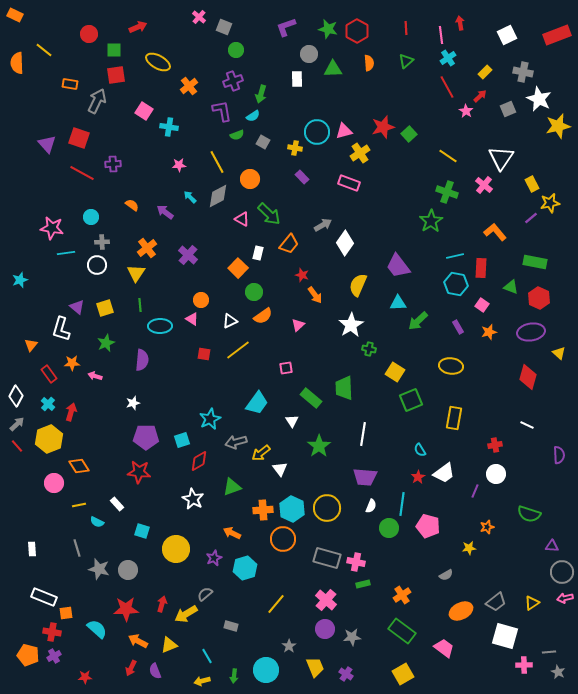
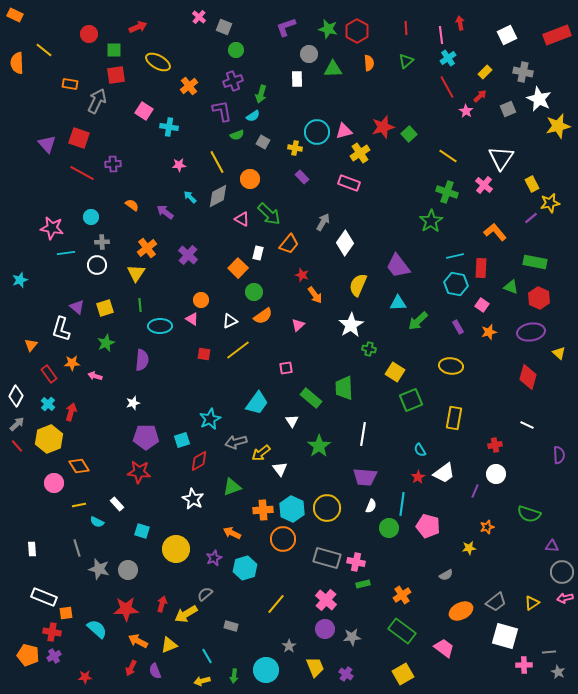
gray arrow at (323, 225): moved 3 px up; rotated 30 degrees counterclockwise
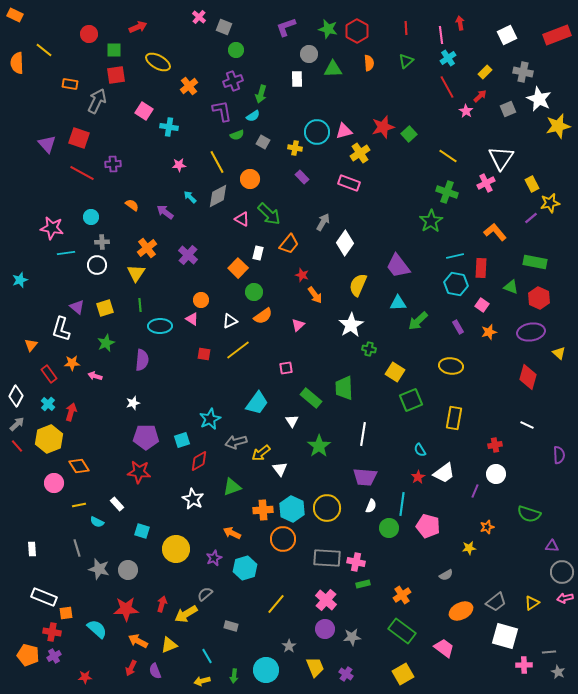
pink cross at (484, 185): moved 2 px right, 2 px up; rotated 24 degrees clockwise
gray rectangle at (327, 558): rotated 12 degrees counterclockwise
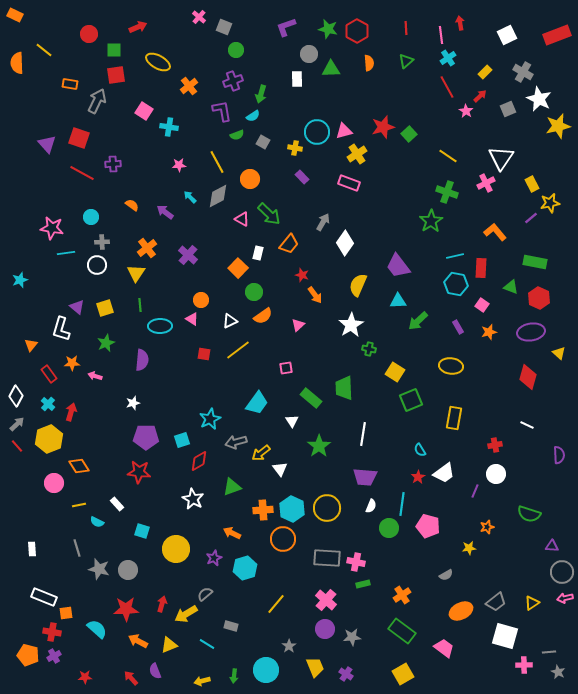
green triangle at (333, 69): moved 2 px left
gray cross at (523, 72): rotated 18 degrees clockwise
yellow cross at (360, 153): moved 3 px left, 1 px down
cyan triangle at (398, 303): moved 2 px up
cyan line at (207, 656): moved 12 px up; rotated 28 degrees counterclockwise
red arrow at (131, 668): moved 10 px down; rotated 112 degrees clockwise
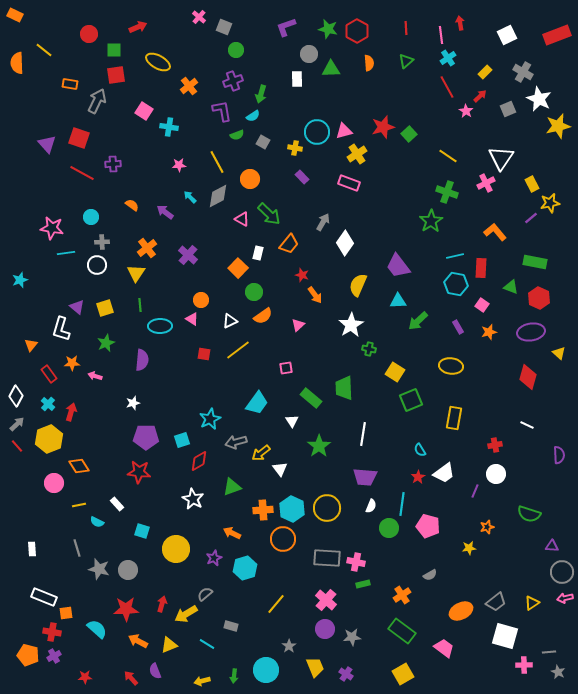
gray semicircle at (446, 575): moved 16 px left
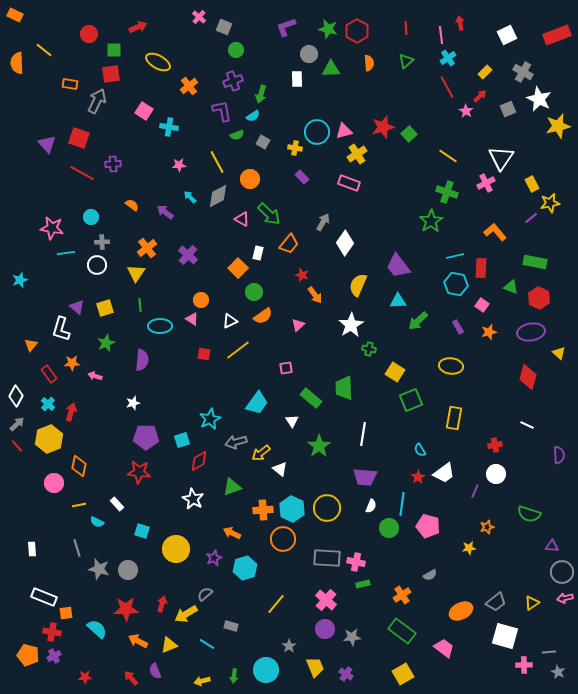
red square at (116, 75): moved 5 px left, 1 px up
orange diamond at (79, 466): rotated 45 degrees clockwise
white triangle at (280, 469): rotated 14 degrees counterclockwise
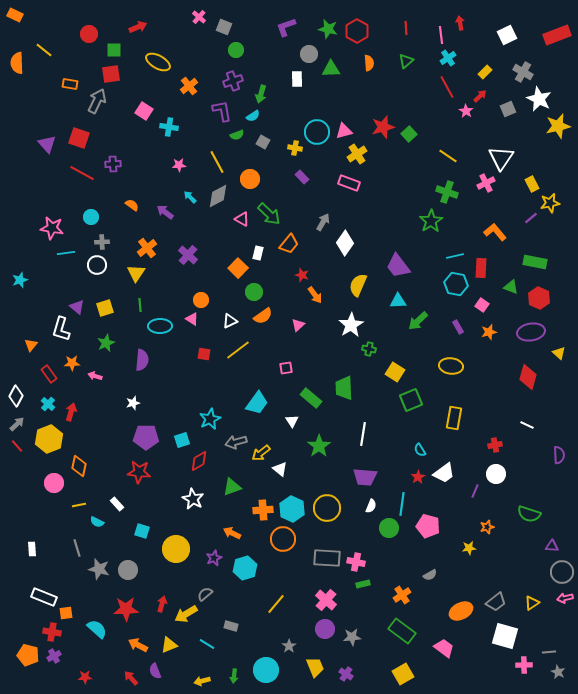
orange arrow at (138, 641): moved 4 px down
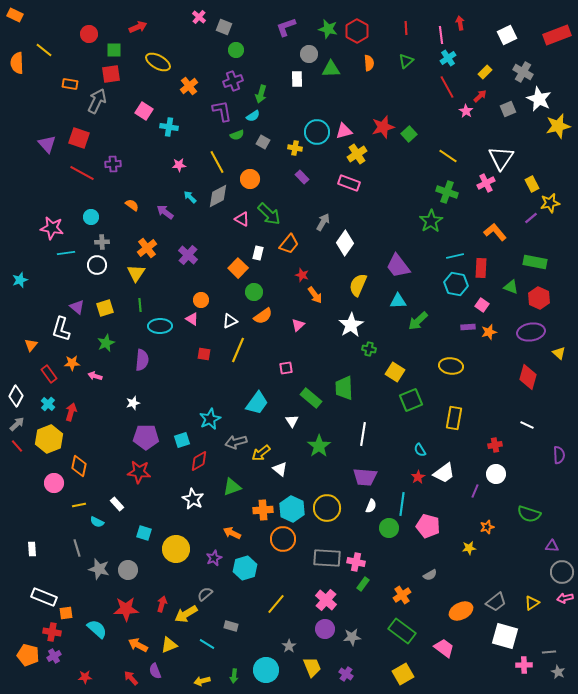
purple rectangle at (458, 327): moved 10 px right; rotated 64 degrees counterclockwise
yellow line at (238, 350): rotated 30 degrees counterclockwise
cyan square at (142, 531): moved 2 px right, 2 px down
green rectangle at (363, 584): rotated 40 degrees counterclockwise
yellow trapezoid at (315, 667): moved 3 px left
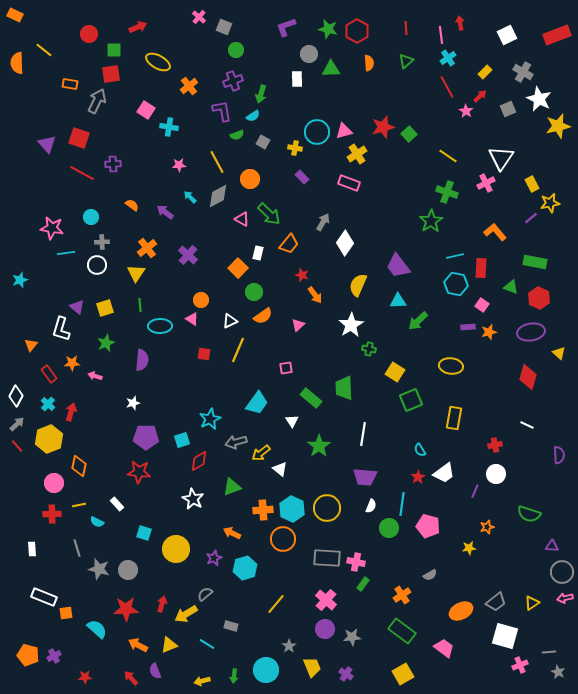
pink square at (144, 111): moved 2 px right, 1 px up
red cross at (52, 632): moved 118 px up; rotated 12 degrees counterclockwise
pink cross at (524, 665): moved 4 px left; rotated 21 degrees counterclockwise
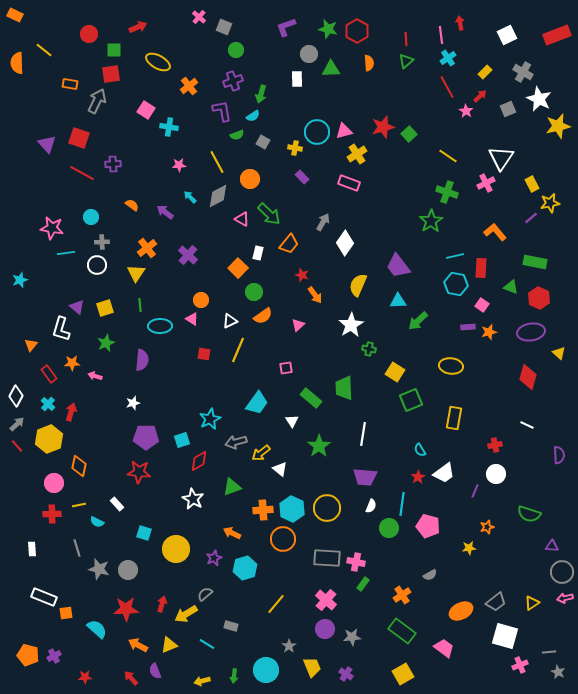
red line at (406, 28): moved 11 px down
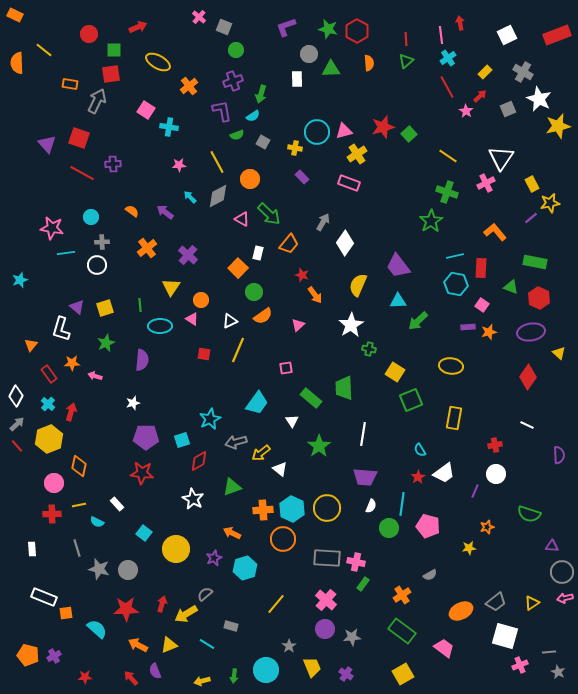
orange semicircle at (132, 205): moved 6 px down
yellow triangle at (136, 273): moved 35 px right, 14 px down
red diamond at (528, 377): rotated 20 degrees clockwise
red star at (139, 472): moved 3 px right, 1 px down
cyan square at (144, 533): rotated 21 degrees clockwise
